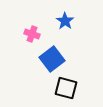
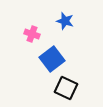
blue star: rotated 18 degrees counterclockwise
black square: rotated 10 degrees clockwise
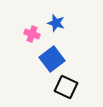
blue star: moved 9 px left, 2 px down
black square: moved 1 px up
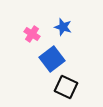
blue star: moved 7 px right, 4 px down
pink cross: rotated 14 degrees clockwise
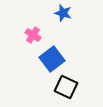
blue star: moved 14 px up
pink cross: moved 1 px right, 1 px down
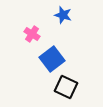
blue star: moved 2 px down
pink cross: moved 1 px left, 1 px up
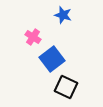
pink cross: moved 1 px right, 3 px down
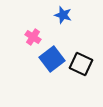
black square: moved 15 px right, 23 px up
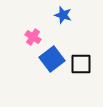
black square: rotated 25 degrees counterclockwise
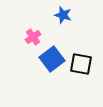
pink cross: rotated 21 degrees clockwise
black square: rotated 10 degrees clockwise
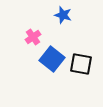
blue square: rotated 15 degrees counterclockwise
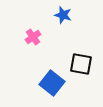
blue square: moved 24 px down
